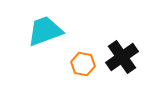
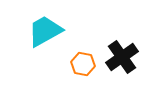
cyan trapezoid: rotated 9 degrees counterclockwise
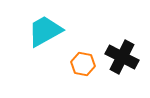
black cross: rotated 28 degrees counterclockwise
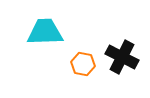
cyan trapezoid: moved 1 px down; rotated 27 degrees clockwise
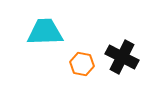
orange hexagon: moved 1 px left
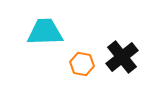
black cross: rotated 24 degrees clockwise
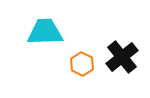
orange hexagon: rotated 15 degrees clockwise
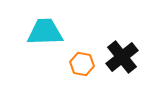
orange hexagon: rotated 15 degrees counterclockwise
